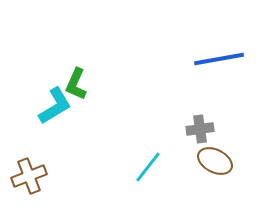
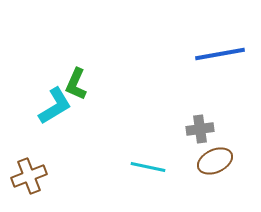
blue line: moved 1 px right, 5 px up
brown ellipse: rotated 52 degrees counterclockwise
cyan line: rotated 64 degrees clockwise
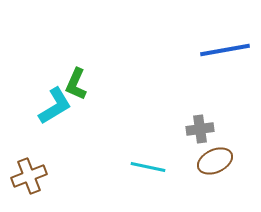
blue line: moved 5 px right, 4 px up
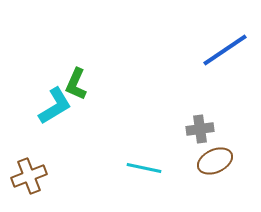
blue line: rotated 24 degrees counterclockwise
cyan line: moved 4 px left, 1 px down
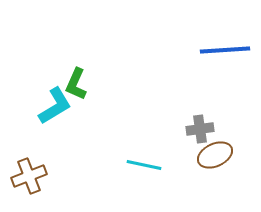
blue line: rotated 30 degrees clockwise
brown ellipse: moved 6 px up
cyan line: moved 3 px up
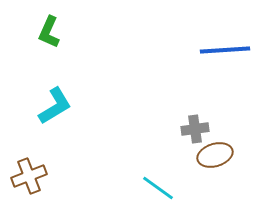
green L-shape: moved 27 px left, 52 px up
gray cross: moved 5 px left
brown ellipse: rotated 8 degrees clockwise
cyan line: moved 14 px right, 23 px down; rotated 24 degrees clockwise
